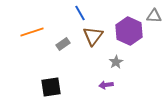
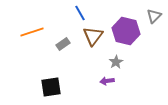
gray triangle: rotated 49 degrees counterclockwise
purple hexagon: moved 3 px left; rotated 12 degrees counterclockwise
purple arrow: moved 1 px right, 4 px up
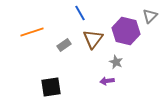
gray triangle: moved 4 px left
brown triangle: moved 3 px down
gray rectangle: moved 1 px right, 1 px down
gray star: rotated 16 degrees counterclockwise
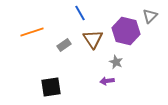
brown triangle: rotated 10 degrees counterclockwise
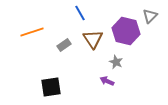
purple arrow: rotated 32 degrees clockwise
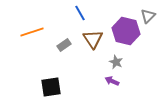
gray triangle: moved 2 px left
purple arrow: moved 5 px right
